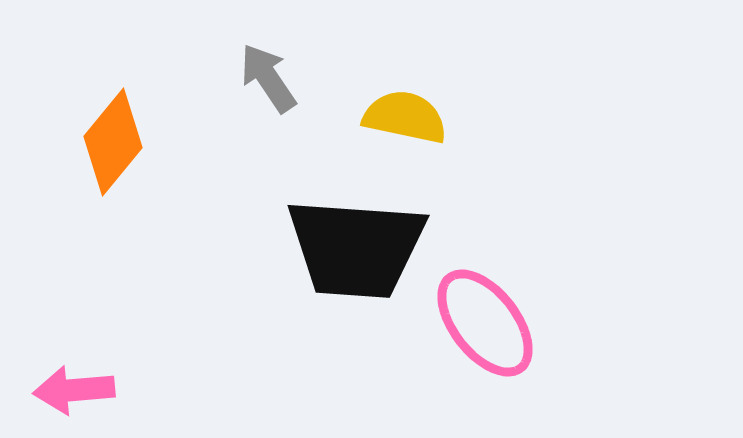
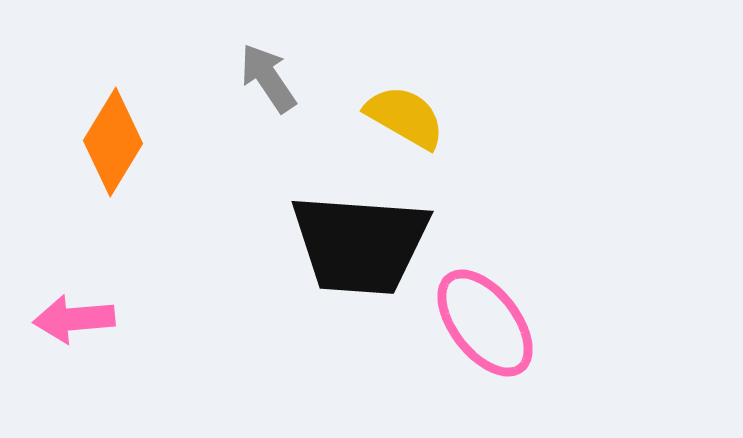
yellow semicircle: rotated 18 degrees clockwise
orange diamond: rotated 8 degrees counterclockwise
black trapezoid: moved 4 px right, 4 px up
pink arrow: moved 71 px up
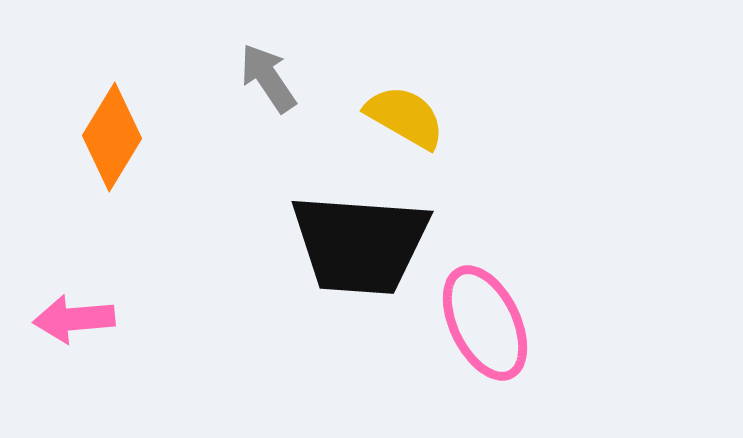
orange diamond: moved 1 px left, 5 px up
pink ellipse: rotated 12 degrees clockwise
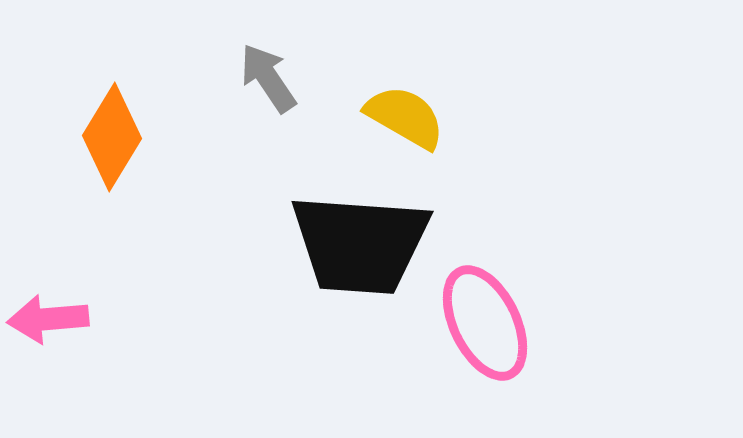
pink arrow: moved 26 px left
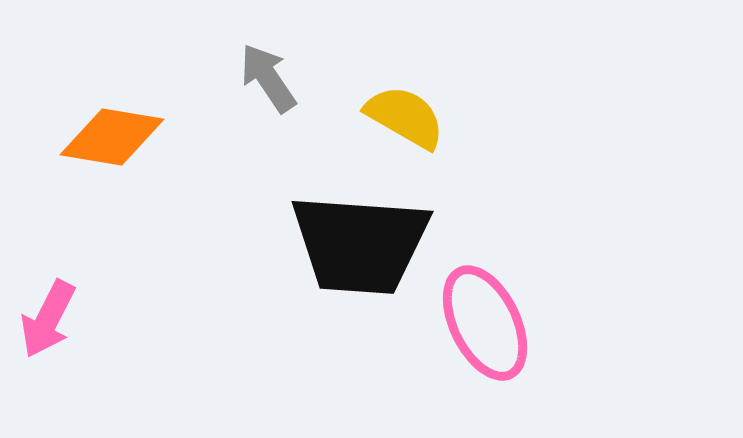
orange diamond: rotated 68 degrees clockwise
pink arrow: rotated 58 degrees counterclockwise
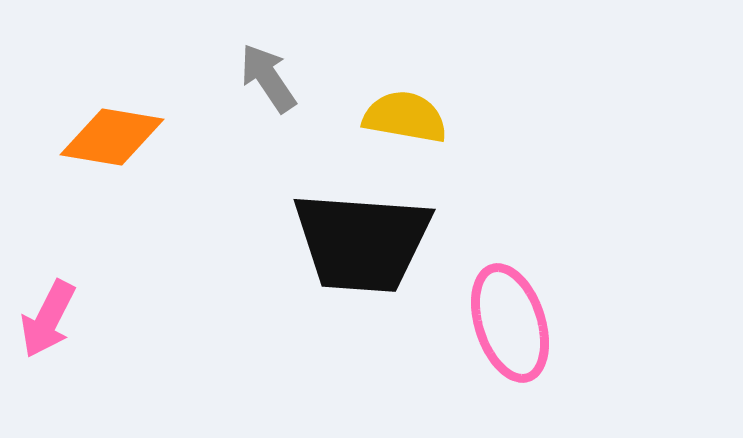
yellow semicircle: rotated 20 degrees counterclockwise
black trapezoid: moved 2 px right, 2 px up
pink ellipse: moved 25 px right; rotated 8 degrees clockwise
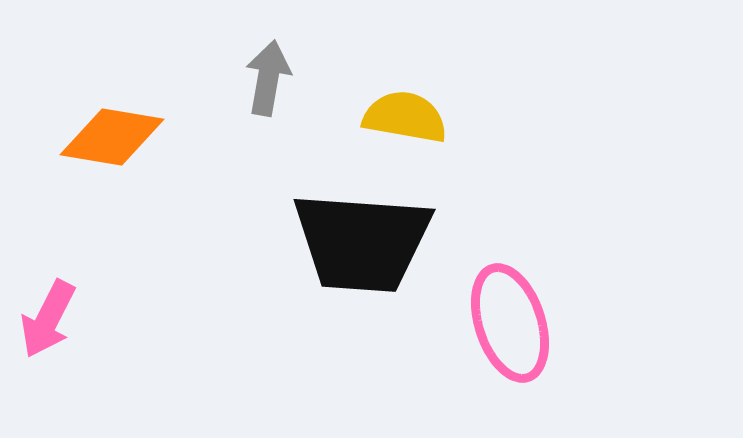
gray arrow: rotated 44 degrees clockwise
